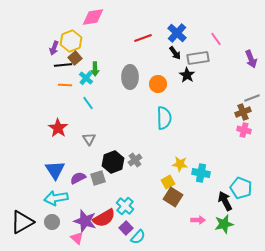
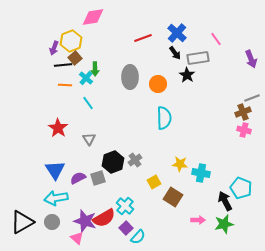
yellow square at (168, 182): moved 14 px left
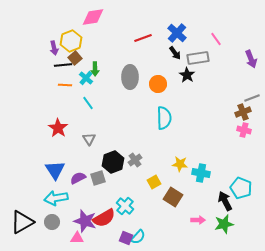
purple arrow at (54, 48): rotated 32 degrees counterclockwise
purple square at (126, 228): moved 10 px down; rotated 24 degrees counterclockwise
pink triangle at (77, 238): rotated 40 degrees counterclockwise
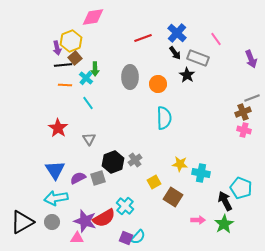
purple arrow at (54, 48): moved 3 px right
gray rectangle at (198, 58): rotated 30 degrees clockwise
green star at (224, 224): rotated 18 degrees counterclockwise
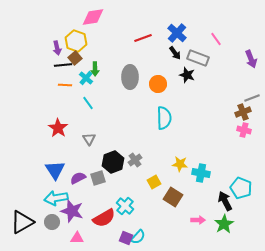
yellow hexagon at (71, 41): moved 5 px right; rotated 20 degrees counterclockwise
black star at (187, 75): rotated 14 degrees counterclockwise
purple star at (85, 221): moved 13 px left, 10 px up
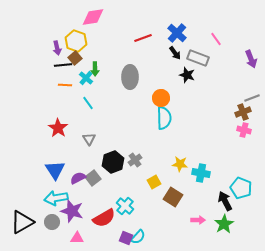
orange circle at (158, 84): moved 3 px right, 14 px down
gray square at (98, 178): moved 5 px left; rotated 21 degrees counterclockwise
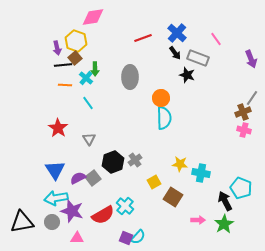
gray line at (252, 98): rotated 35 degrees counterclockwise
red semicircle at (104, 218): moved 1 px left, 3 px up
black triangle at (22, 222): rotated 20 degrees clockwise
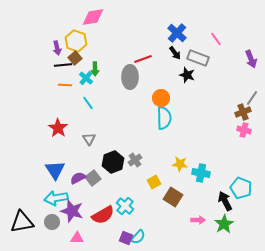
red line at (143, 38): moved 21 px down
